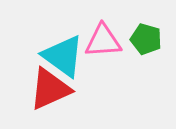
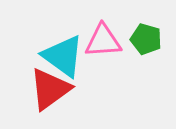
red triangle: rotated 12 degrees counterclockwise
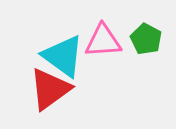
green pentagon: rotated 12 degrees clockwise
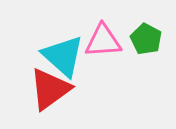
cyan triangle: rotated 6 degrees clockwise
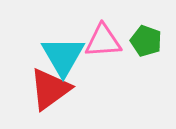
green pentagon: moved 2 px down; rotated 8 degrees counterclockwise
cyan triangle: rotated 18 degrees clockwise
